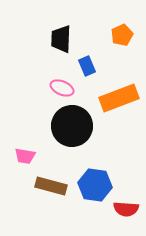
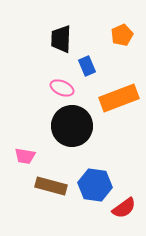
red semicircle: moved 2 px left, 1 px up; rotated 40 degrees counterclockwise
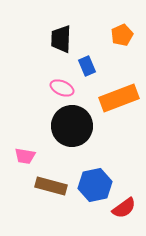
blue hexagon: rotated 20 degrees counterclockwise
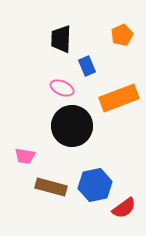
brown rectangle: moved 1 px down
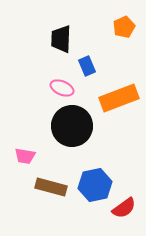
orange pentagon: moved 2 px right, 8 px up
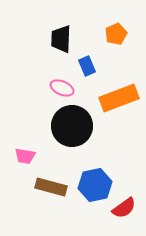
orange pentagon: moved 8 px left, 7 px down
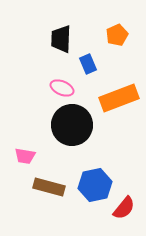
orange pentagon: moved 1 px right, 1 px down
blue rectangle: moved 1 px right, 2 px up
black circle: moved 1 px up
brown rectangle: moved 2 px left
red semicircle: rotated 15 degrees counterclockwise
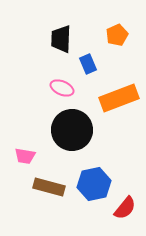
black circle: moved 5 px down
blue hexagon: moved 1 px left, 1 px up
red semicircle: moved 1 px right
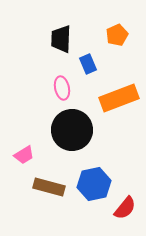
pink ellipse: rotated 55 degrees clockwise
pink trapezoid: moved 1 px left, 1 px up; rotated 40 degrees counterclockwise
